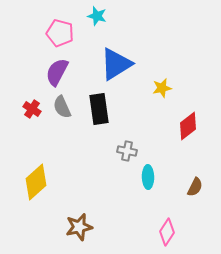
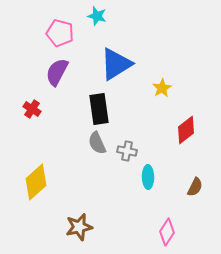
yellow star: rotated 18 degrees counterclockwise
gray semicircle: moved 35 px right, 36 px down
red diamond: moved 2 px left, 4 px down
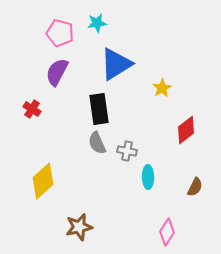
cyan star: moved 7 px down; rotated 24 degrees counterclockwise
yellow diamond: moved 7 px right, 1 px up
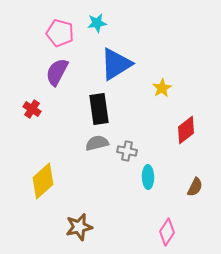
gray semicircle: rotated 100 degrees clockwise
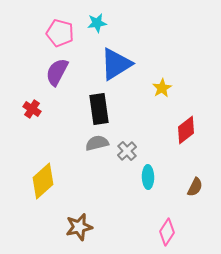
gray cross: rotated 36 degrees clockwise
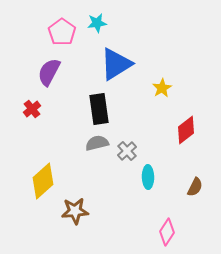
pink pentagon: moved 2 px right, 1 px up; rotated 20 degrees clockwise
purple semicircle: moved 8 px left
red cross: rotated 18 degrees clockwise
brown star: moved 4 px left, 16 px up; rotated 8 degrees clockwise
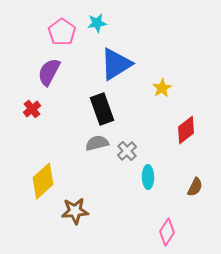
black rectangle: moved 3 px right; rotated 12 degrees counterclockwise
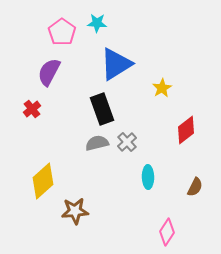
cyan star: rotated 12 degrees clockwise
gray cross: moved 9 px up
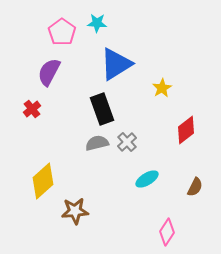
cyan ellipse: moved 1 px left, 2 px down; rotated 60 degrees clockwise
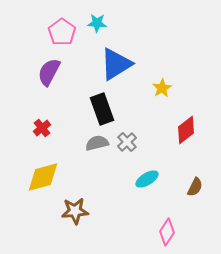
red cross: moved 10 px right, 19 px down
yellow diamond: moved 4 px up; rotated 27 degrees clockwise
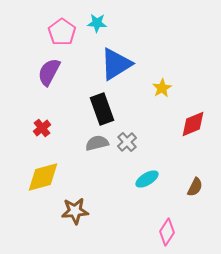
red diamond: moved 7 px right, 6 px up; rotated 16 degrees clockwise
